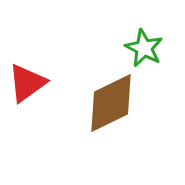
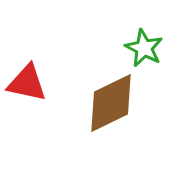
red triangle: rotated 48 degrees clockwise
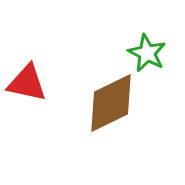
green star: moved 3 px right, 5 px down
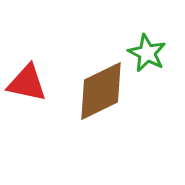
brown diamond: moved 10 px left, 12 px up
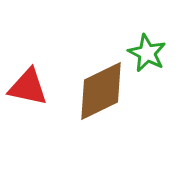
red triangle: moved 1 px right, 4 px down
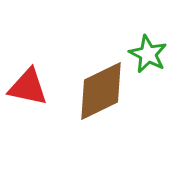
green star: moved 1 px right, 1 px down
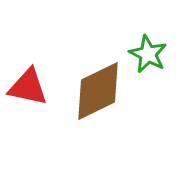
brown diamond: moved 3 px left
